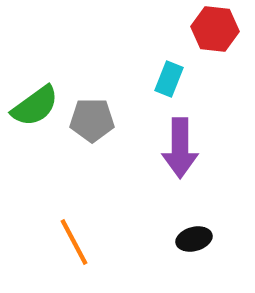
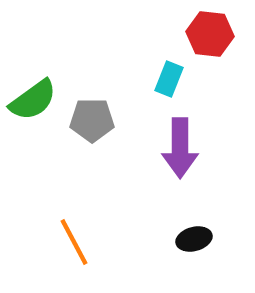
red hexagon: moved 5 px left, 5 px down
green semicircle: moved 2 px left, 6 px up
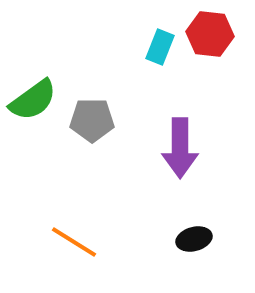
cyan rectangle: moved 9 px left, 32 px up
orange line: rotated 30 degrees counterclockwise
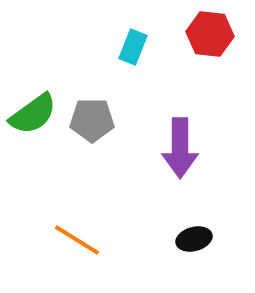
cyan rectangle: moved 27 px left
green semicircle: moved 14 px down
orange line: moved 3 px right, 2 px up
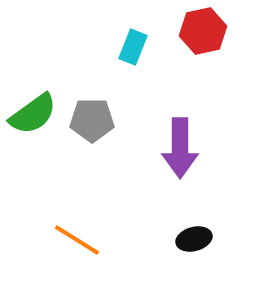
red hexagon: moved 7 px left, 3 px up; rotated 18 degrees counterclockwise
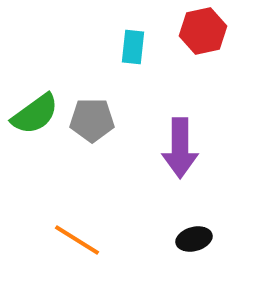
cyan rectangle: rotated 16 degrees counterclockwise
green semicircle: moved 2 px right
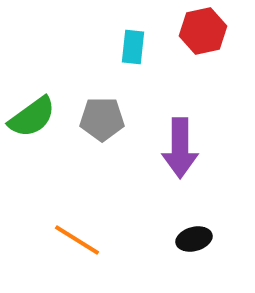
green semicircle: moved 3 px left, 3 px down
gray pentagon: moved 10 px right, 1 px up
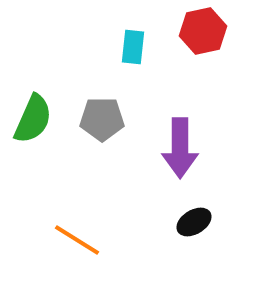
green semicircle: moved 1 px right, 2 px down; rotated 30 degrees counterclockwise
black ellipse: moved 17 px up; rotated 16 degrees counterclockwise
